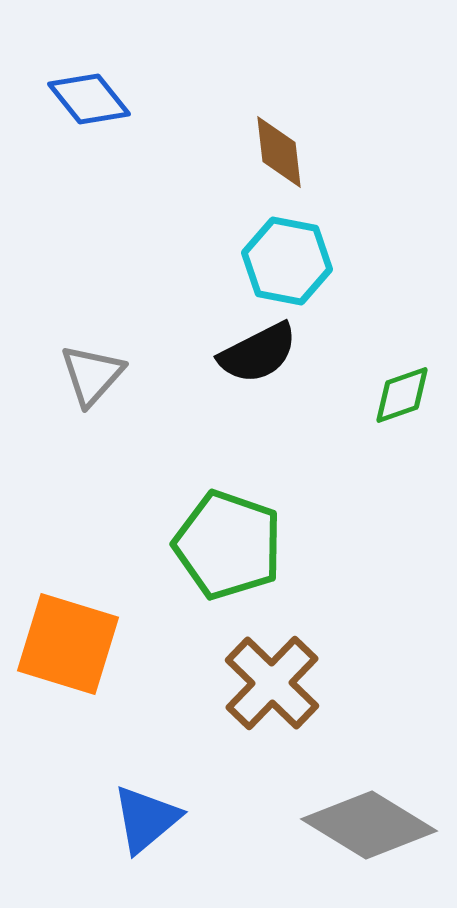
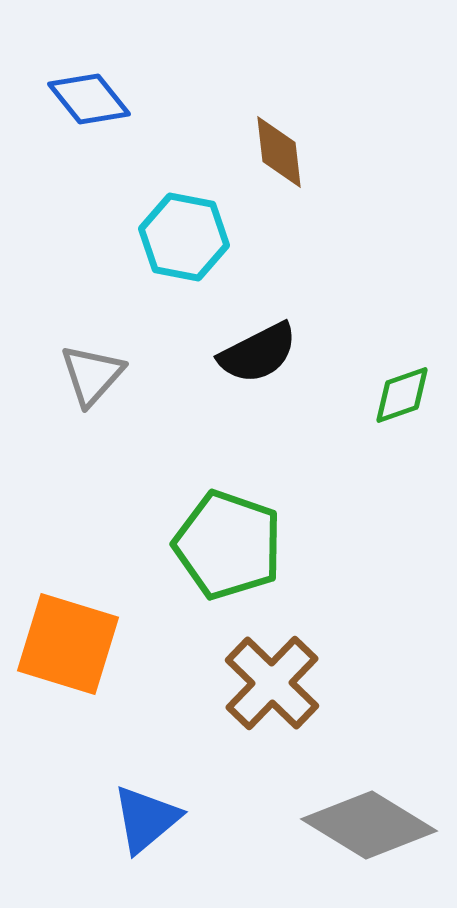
cyan hexagon: moved 103 px left, 24 px up
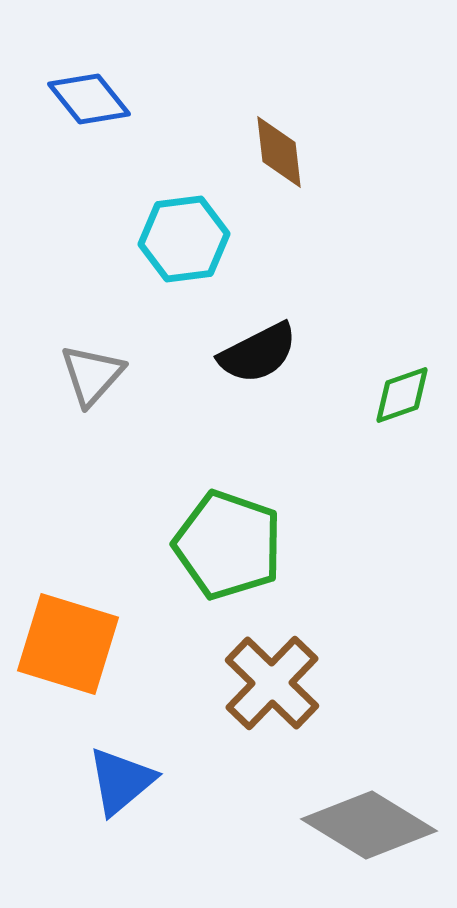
cyan hexagon: moved 2 px down; rotated 18 degrees counterclockwise
blue triangle: moved 25 px left, 38 px up
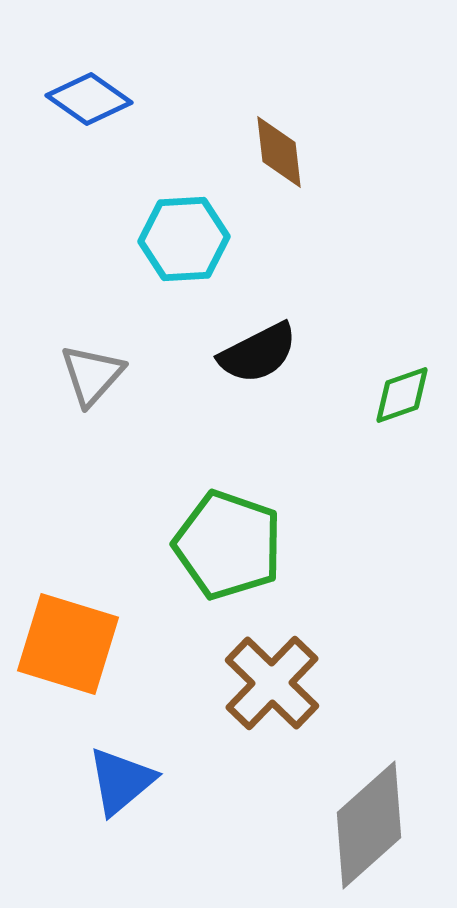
blue diamond: rotated 16 degrees counterclockwise
cyan hexagon: rotated 4 degrees clockwise
gray diamond: rotated 73 degrees counterclockwise
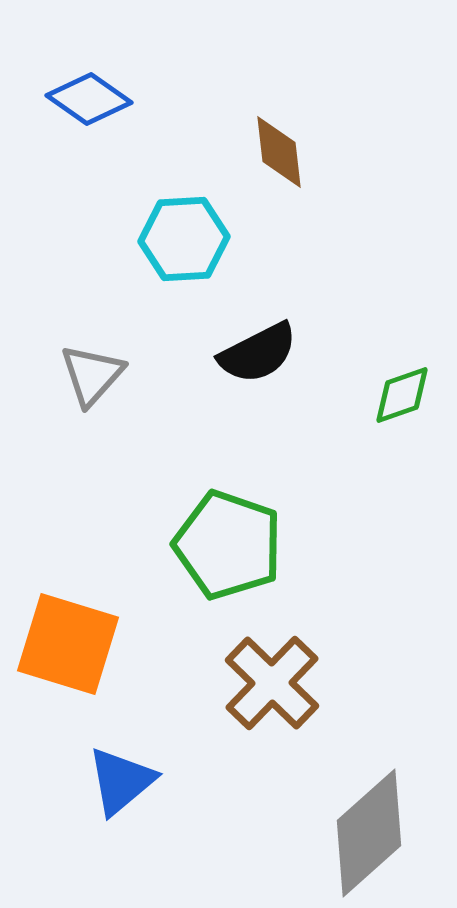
gray diamond: moved 8 px down
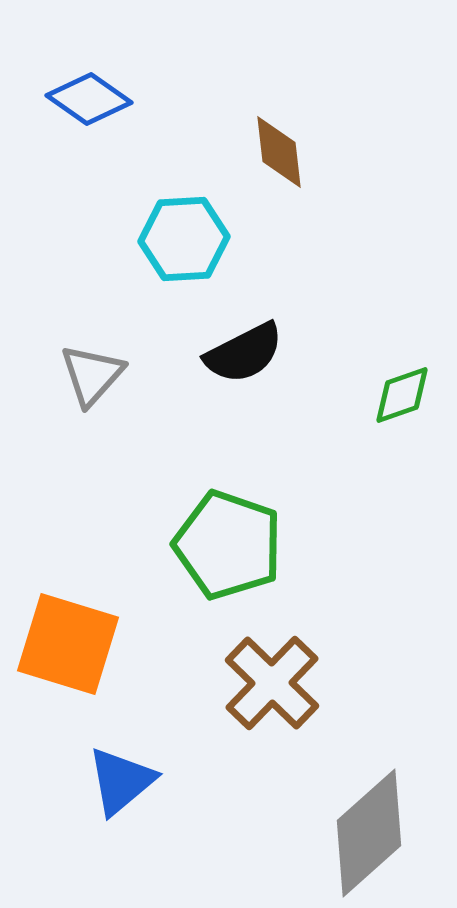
black semicircle: moved 14 px left
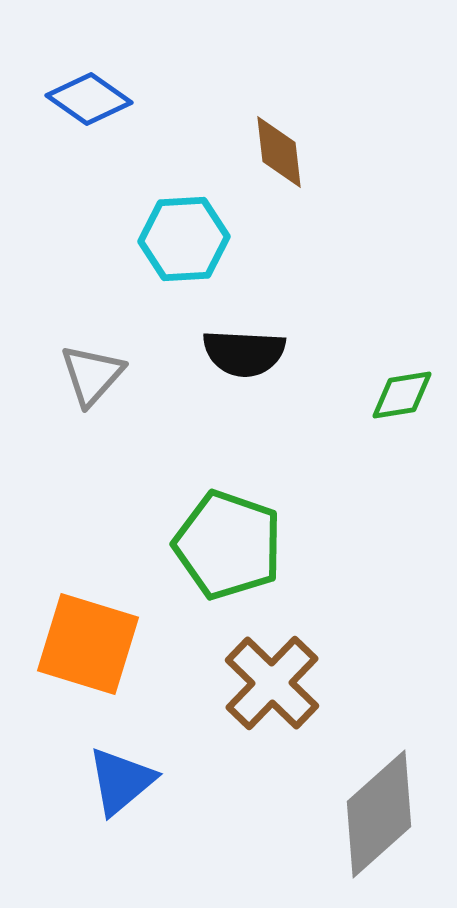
black semicircle: rotated 30 degrees clockwise
green diamond: rotated 10 degrees clockwise
orange square: moved 20 px right
gray diamond: moved 10 px right, 19 px up
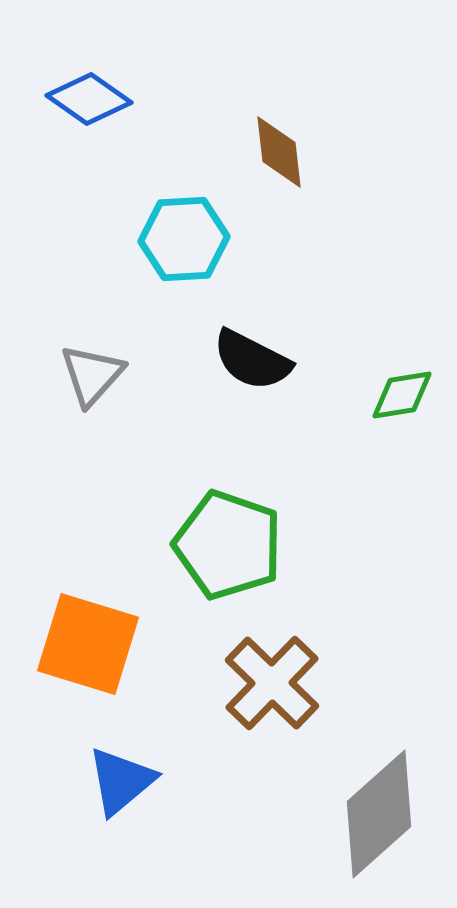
black semicircle: moved 8 px right, 7 px down; rotated 24 degrees clockwise
